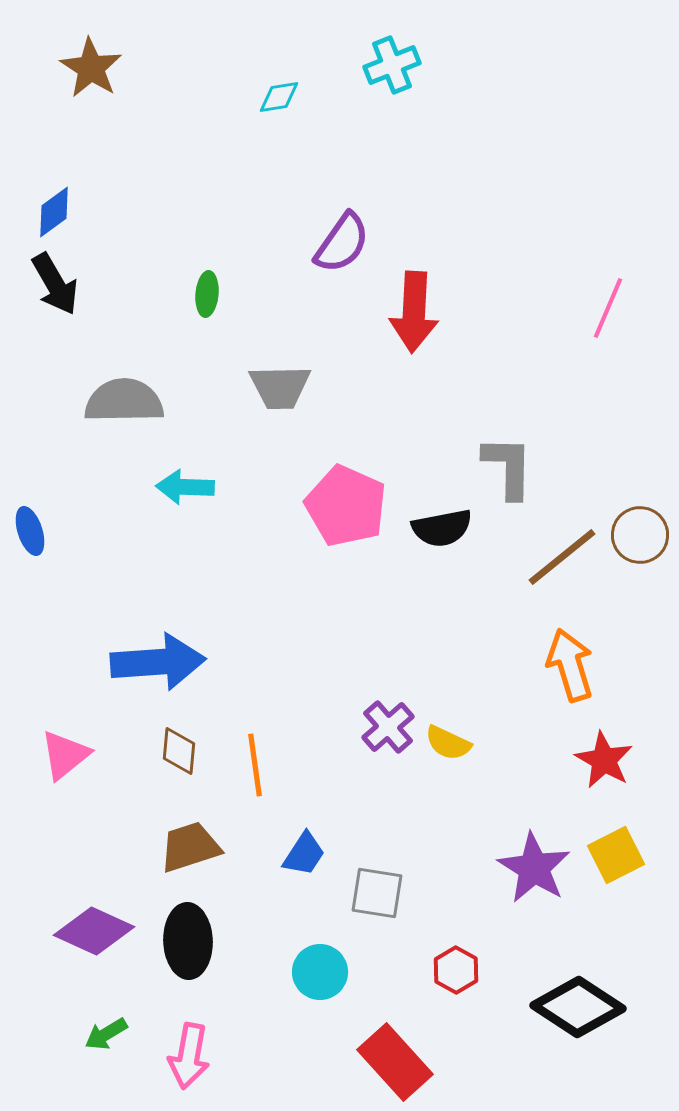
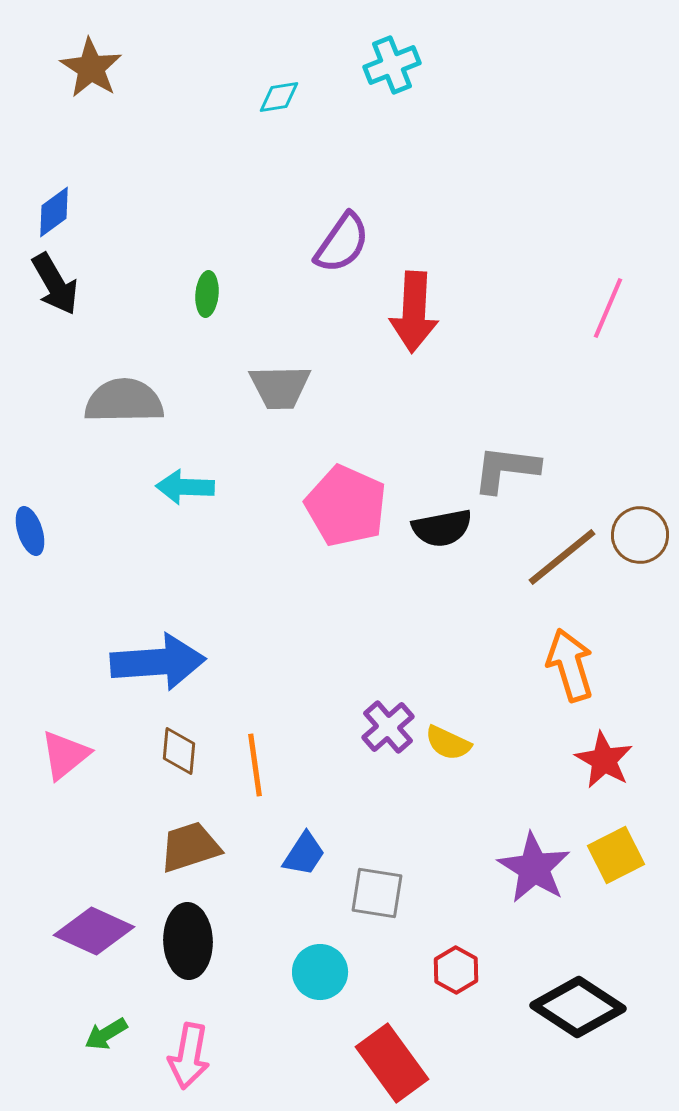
gray L-shape: moved 2 px left, 2 px down; rotated 84 degrees counterclockwise
red rectangle: moved 3 px left, 1 px down; rotated 6 degrees clockwise
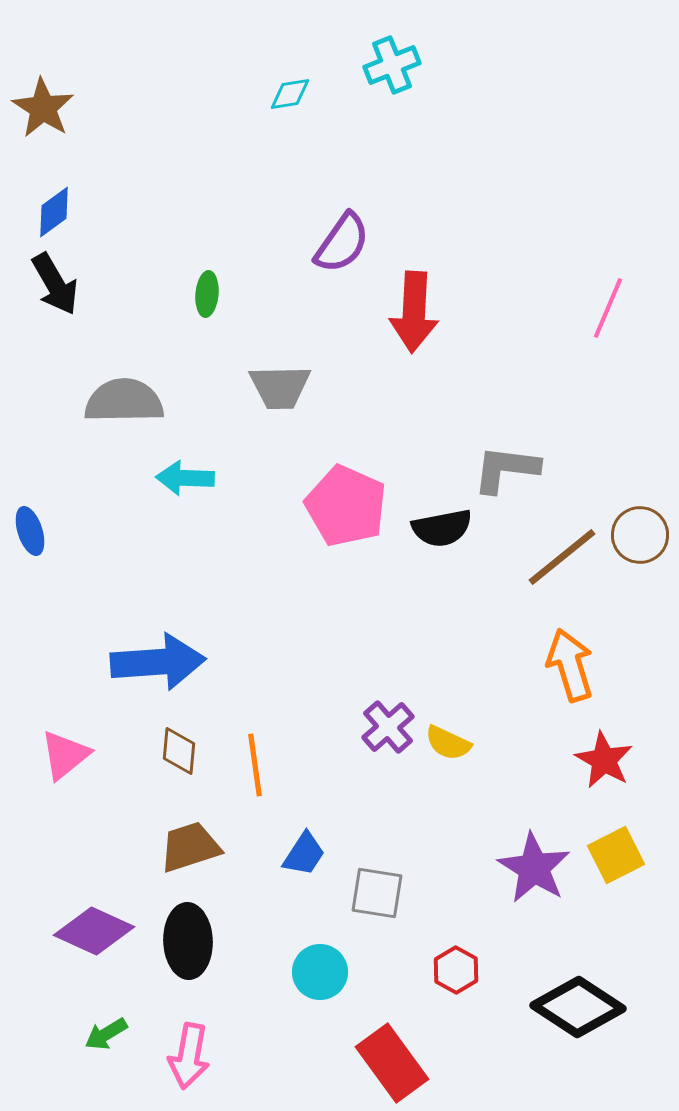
brown star: moved 48 px left, 40 px down
cyan diamond: moved 11 px right, 3 px up
cyan arrow: moved 9 px up
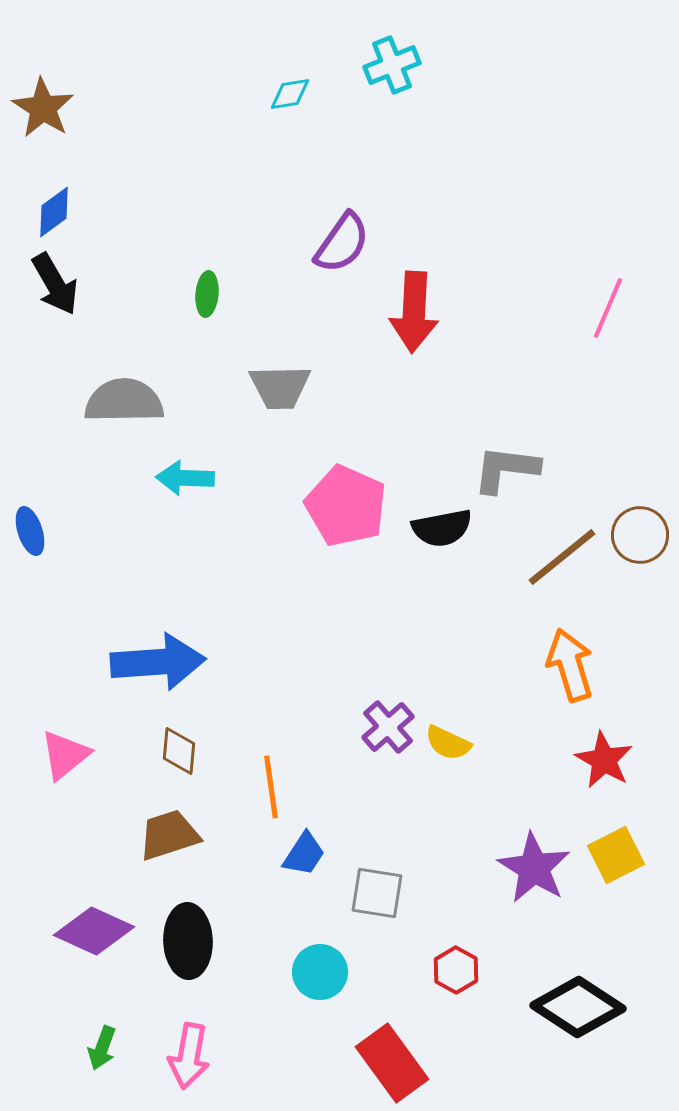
orange line: moved 16 px right, 22 px down
brown trapezoid: moved 21 px left, 12 px up
green arrow: moved 4 px left, 14 px down; rotated 39 degrees counterclockwise
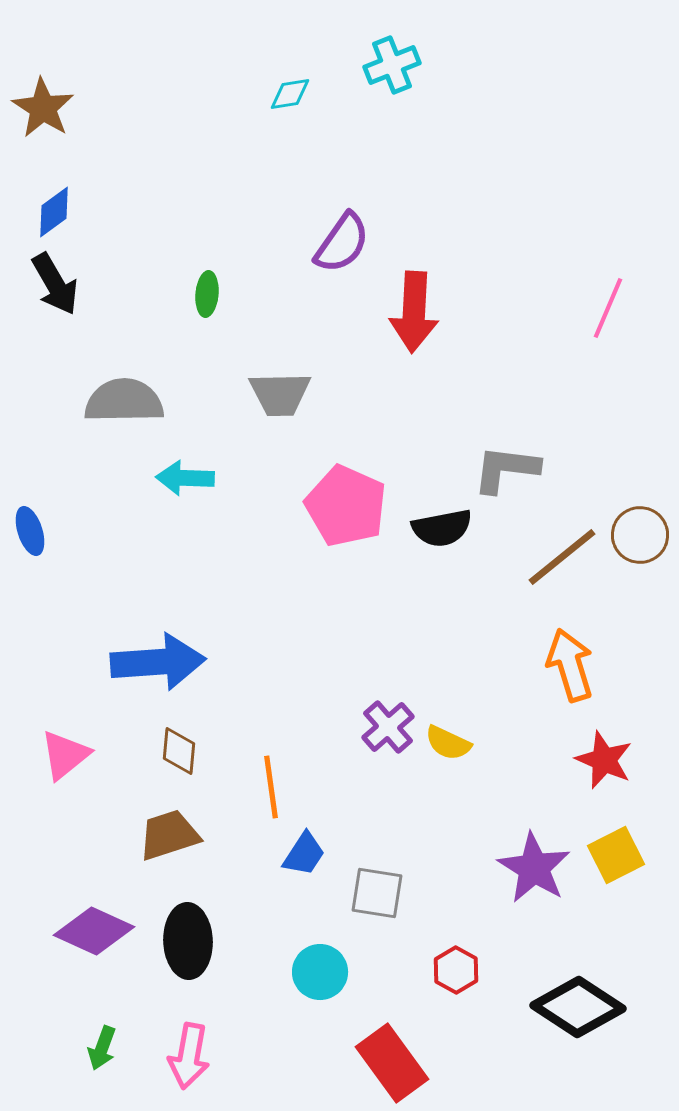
gray trapezoid: moved 7 px down
red star: rotated 6 degrees counterclockwise
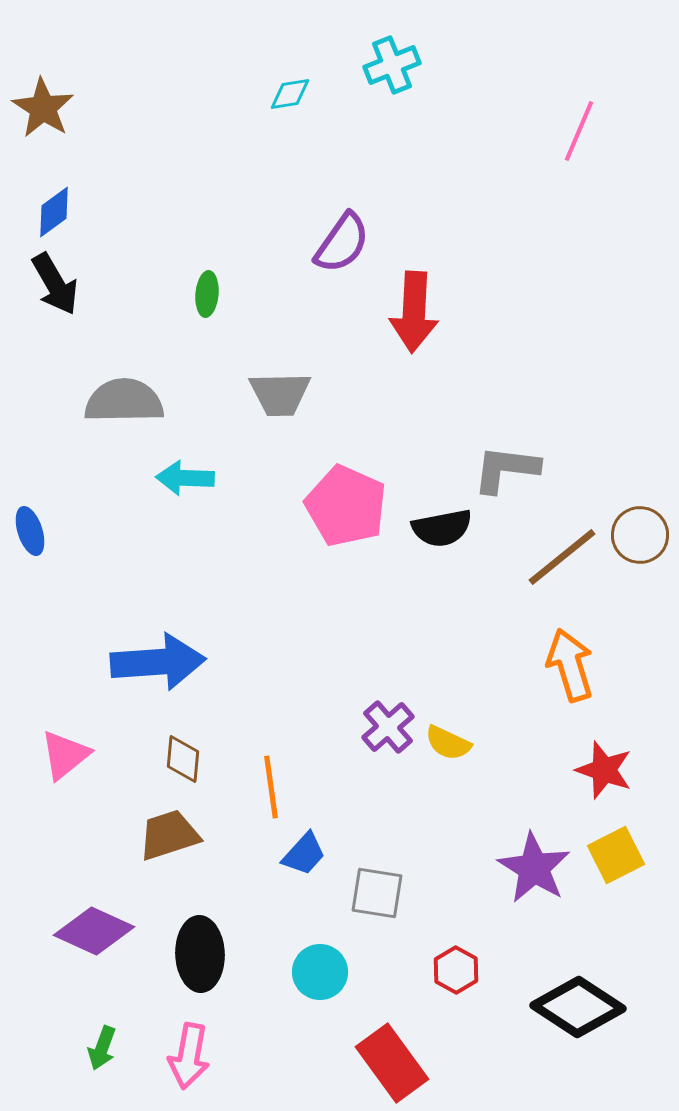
pink line: moved 29 px left, 177 px up
brown diamond: moved 4 px right, 8 px down
red star: moved 10 px down; rotated 4 degrees counterclockwise
blue trapezoid: rotated 9 degrees clockwise
black ellipse: moved 12 px right, 13 px down
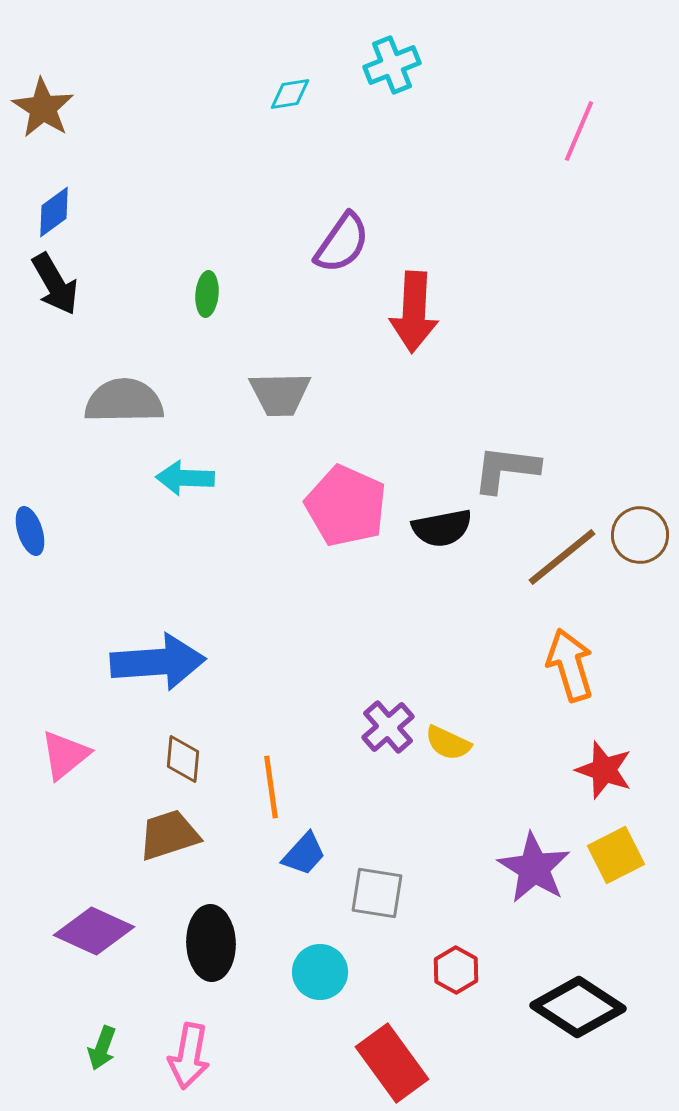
black ellipse: moved 11 px right, 11 px up
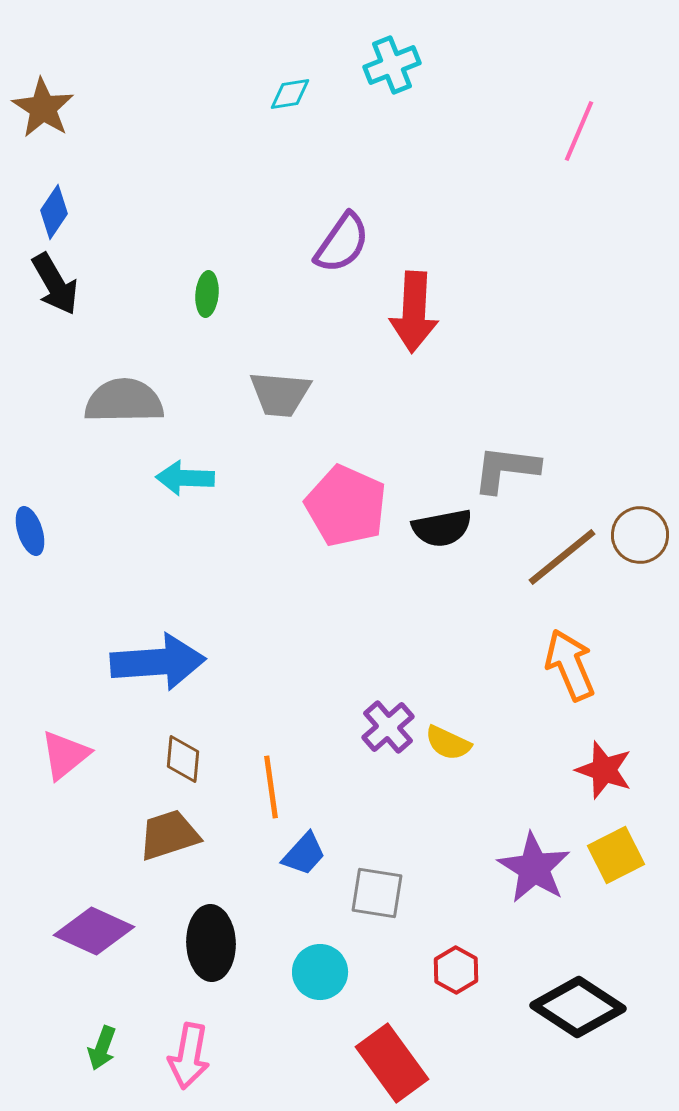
blue diamond: rotated 20 degrees counterclockwise
gray trapezoid: rotated 6 degrees clockwise
orange arrow: rotated 6 degrees counterclockwise
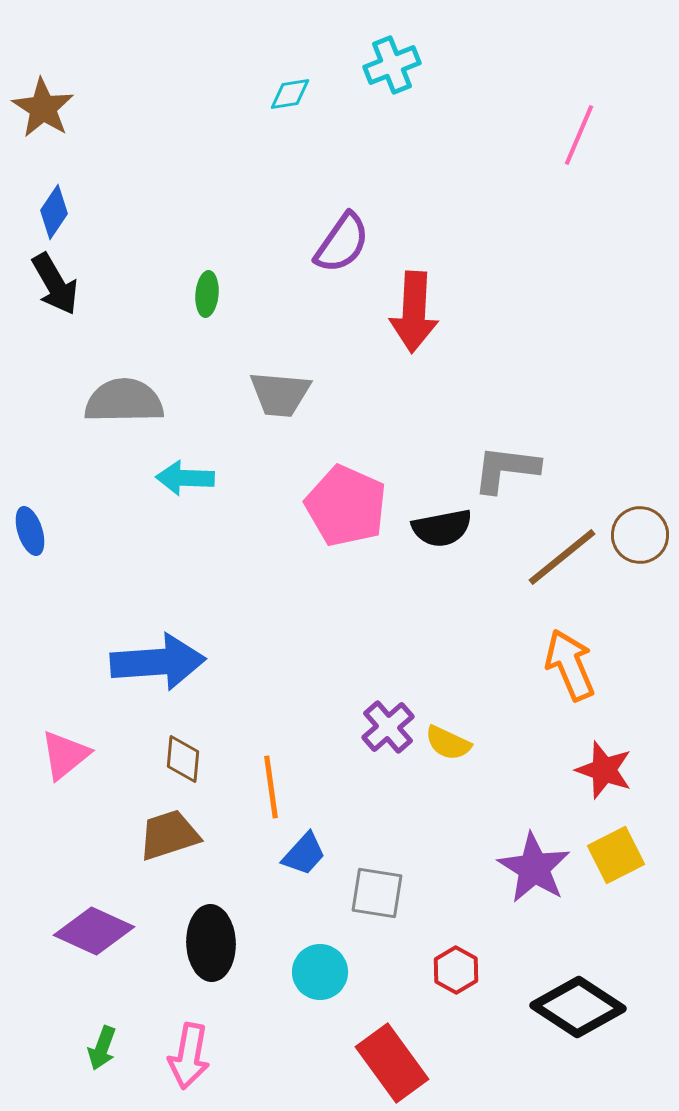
pink line: moved 4 px down
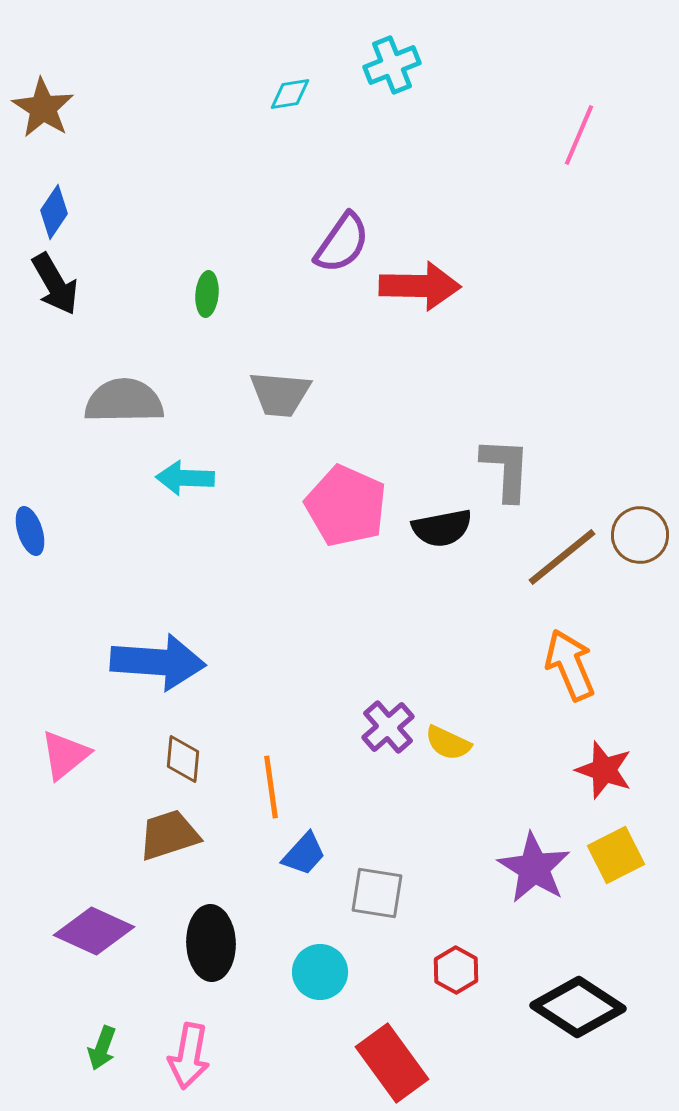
red arrow: moved 6 px right, 26 px up; rotated 92 degrees counterclockwise
gray L-shape: rotated 86 degrees clockwise
blue arrow: rotated 8 degrees clockwise
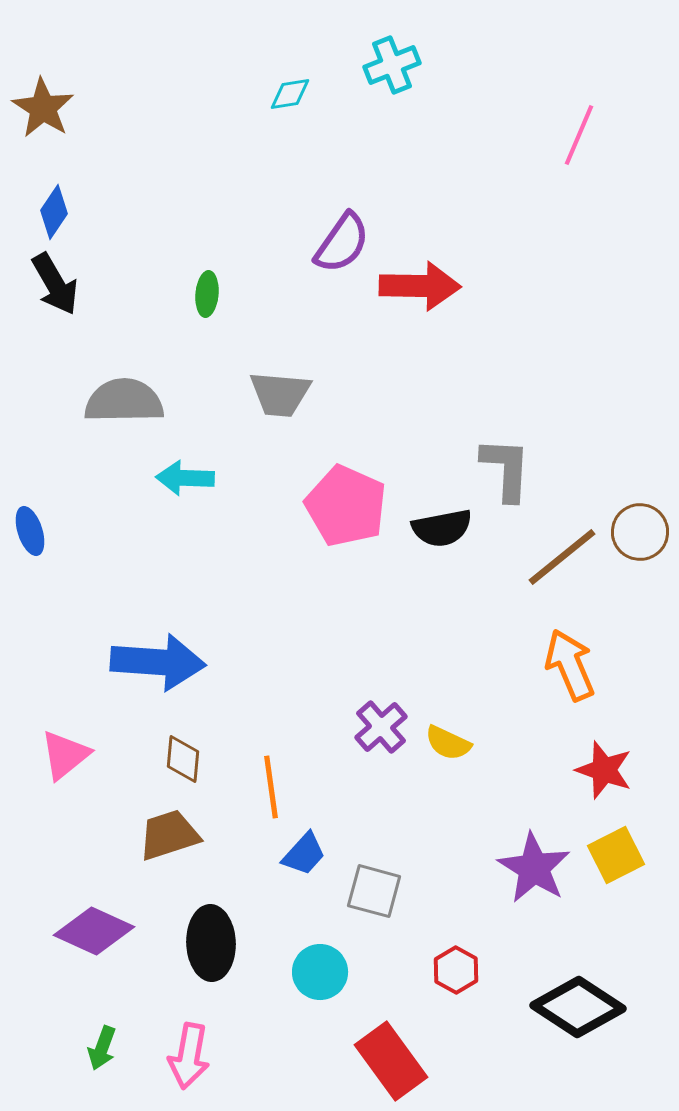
brown circle: moved 3 px up
purple cross: moved 7 px left
gray square: moved 3 px left, 2 px up; rotated 6 degrees clockwise
red rectangle: moved 1 px left, 2 px up
